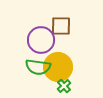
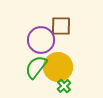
green semicircle: moved 2 px left; rotated 120 degrees clockwise
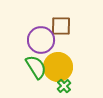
green semicircle: rotated 110 degrees clockwise
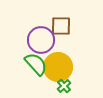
green semicircle: moved 3 px up; rotated 10 degrees counterclockwise
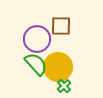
purple circle: moved 4 px left, 1 px up
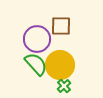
yellow circle: moved 2 px right, 2 px up
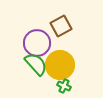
brown square: rotated 30 degrees counterclockwise
purple circle: moved 4 px down
green cross: rotated 24 degrees counterclockwise
